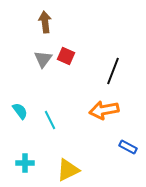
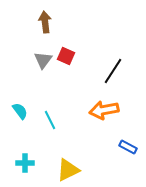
gray triangle: moved 1 px down
black line: rotated 12 degrees clockwise
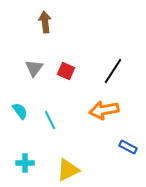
red square: moved 15 px down
gray triangle: moved 9 px left, 8 px down
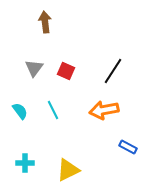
cyan line: moved 3 px right, 10 px up
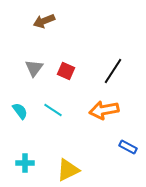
brown arrow: moved 1 px left, 1 px up; rotated 105 degrees counterclockwise
cyan line: rotated 30 degrees counterclockwise
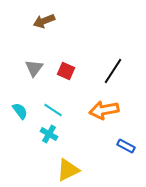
blue rectangle: moved 2 px left, 1 px up
cyan cross: moved 24 px right, 29 px up; rotated 30 degrees clockwise
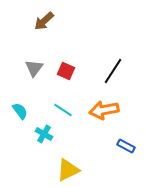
brown arrow: rotated 20 degrees counterclockwise
cyan line: moved 10 px right
cyan cross: moved 5 px left
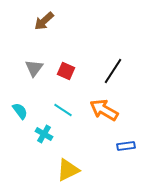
orange arrow: rotated 40 degrees clockwise
blue rectangle: rotated 36 degrees counterclockwise
